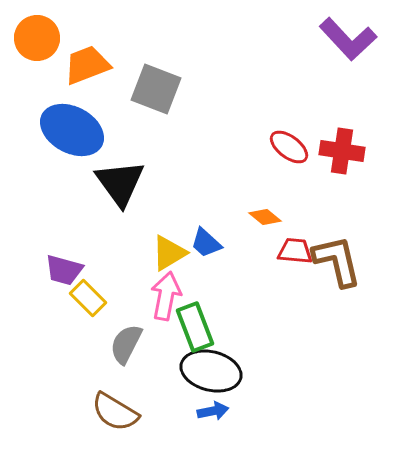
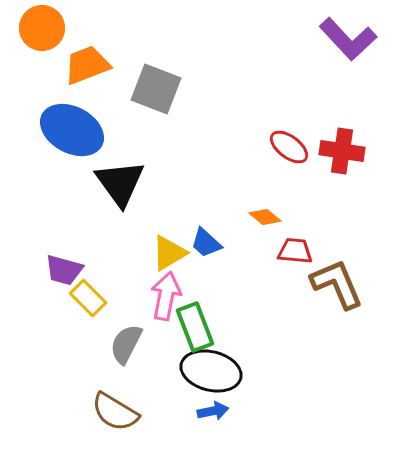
orange circle: moved 5 px right, 10 px up
brown L-shape: moved 23 px down; rotated 10 degrees counterclockwise
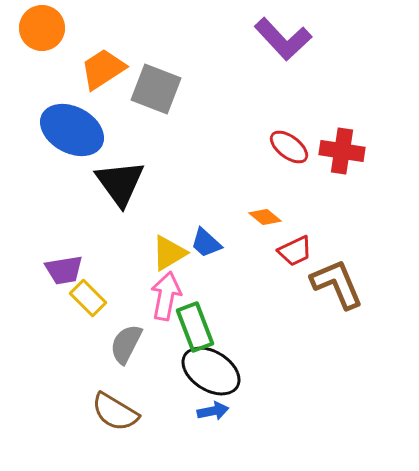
purple L-shape: moved 65 px left
orange trapezoid: moved 16 px right, 4 px down; rotated 12 degrees counterclockwise
red trapezoid: rotated 150 degrees clockwise
purple trapezoid: rotated 24 degrees counterclockwise
black ellipse: rotated 18 degrees clockwise
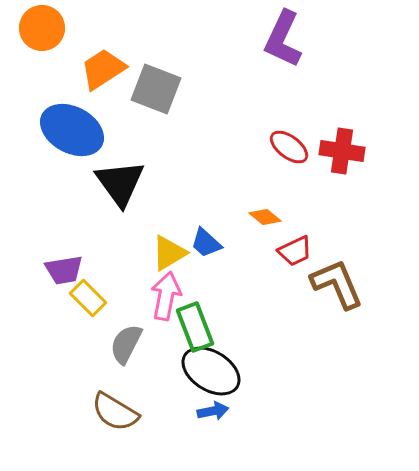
purple L-shape: rotated 68 degrees clockwise
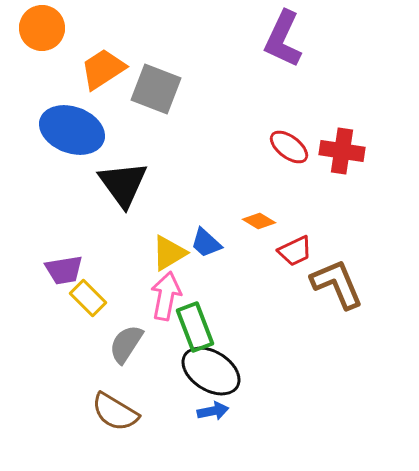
blue ellipse: rotated 8 degrees counterclockwise
black triangle: moved 3 px right, 1 px down
orange diamond: moved 6 px left, 4 px down; rotated 8 degrees counterclockwise
gray semicircle: rotated 6 degrees clockwise
